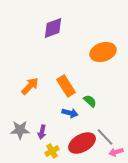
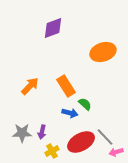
green semicircle: moved 5 px left, 3 px down
gray star: moved 2 px right, 3 px down
red ellipse: moved 1 px left, 1 px up
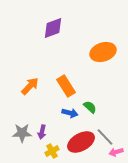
green semicircle: moved 5 px right, 3 px down
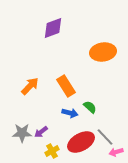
orange ellipse: rotated 10 degrees clockwise
purple arrow: moved 1 px left; rotated 40 degrees clockwise
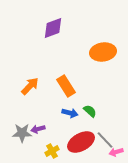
green semicircle: moved 4 px down
purple arrow: moved 3 px left, 3 px up; rotated 24 degrees clockwise
gray line: moved 3 px down
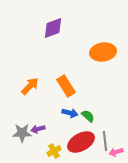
green semicircle: moved 2 px left, 5 px down
gray line: moved 1 px down; rotated 36 degrees clockwise
yellow cross: moved 2 px right
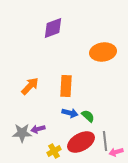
orange rectangle: rotated 35 degrees clockwise
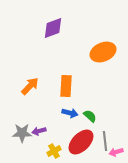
orange ellipse: rotated 15 degrees counterclockwise
green semicircle: moved 2 px right
purple arrow: moved 1 px right, 2 px down
red ellipse: rotated 16 degrees counterclockwise
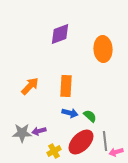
purple diamond: moved 7 px right, 6 px down
orange ellipse: moved 3 px up; rotated 70 degrees counterclockwise
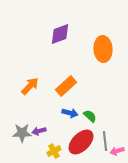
orange rectangle: rotated 45 degrees clockwise
pink arrow: moved 1 px right, 1 px up
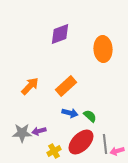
gray line: moved 3 px down
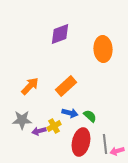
gray star: moved 13 px up
red ellipse: rotated 32 degrees counterclockwise
yellow cross: moved 25 px up
